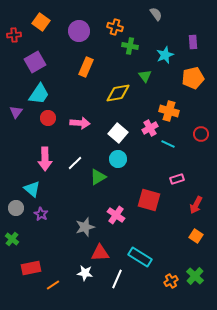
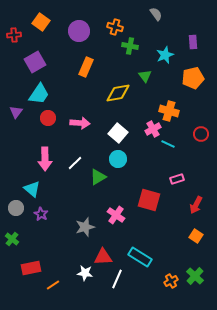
pink cross at (150, 128): moved 3 px right, 1 px down
red triangle at (100, 253): moved 3 px right, 4 px down
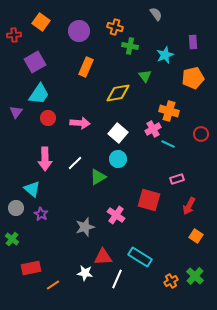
red arrow at (196, 205): moved 7 px left, 1 px down
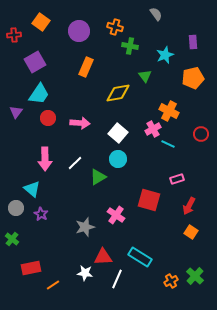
orange cross at (169, 111): rotated 12 degrees clockwise
orange square at (196, 236): moved 5 px left, 4 px up
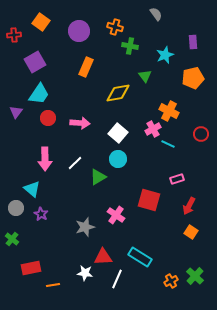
orange line at (53, 285): rotated 24 degrees clockwise
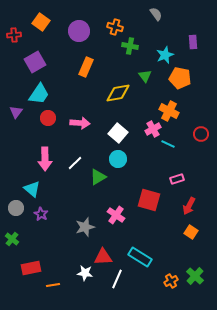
orange pentagon at (193, 78): moved 13 px left; rotated 25 degrees clockwise
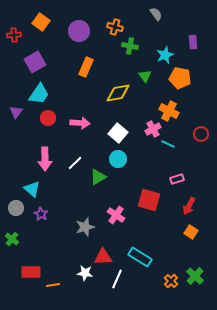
red rectangle at (31, 268): moved 4 px down; rotated 12 degrees clockwise
orange cross at (171, 281): rotated 16 degrees counterclockwise
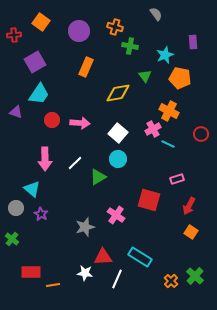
purple triangle at (16, 112): rotated 48 degrees counterclockwise
red circle at (48, 118): moved 4 px right, 2 px down
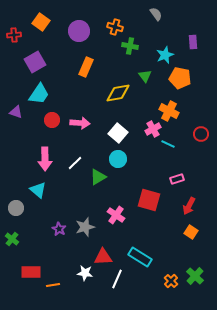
cyan triangle at (32, 189): moved 6 px right, 1 px down
purple star at (41, 214): moved 18 px right, 15 px down
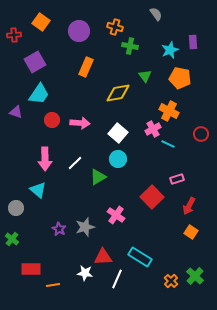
cyan star at (165, 55): moved 5 px right, 5 px up
red square at (149, 200): moved 3 px right, 3 px up; rotated 30 degrees clockwise
red rectangle at (31, 272): moved 3 px up
